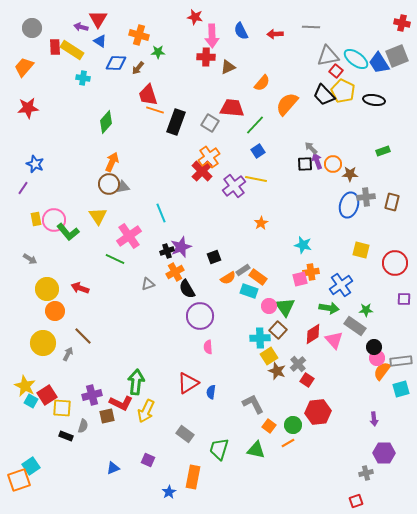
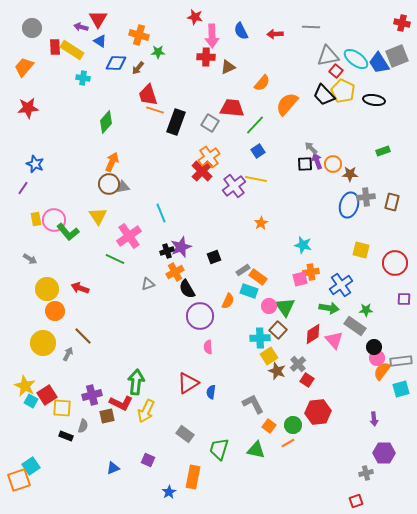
orange semicircle at (228, 278): moved 23 px down; rotated 35 degrees counterclockwise
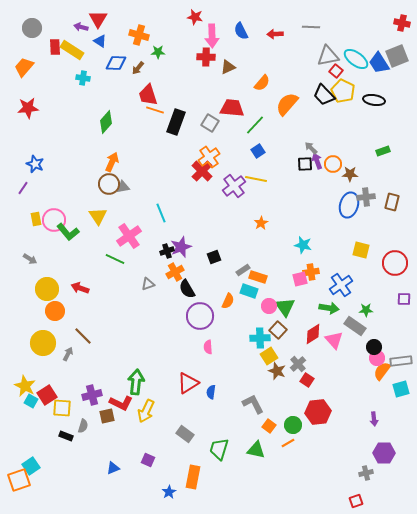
orange rectangle at (258, 277): rotated 18 degrees counterclockwise
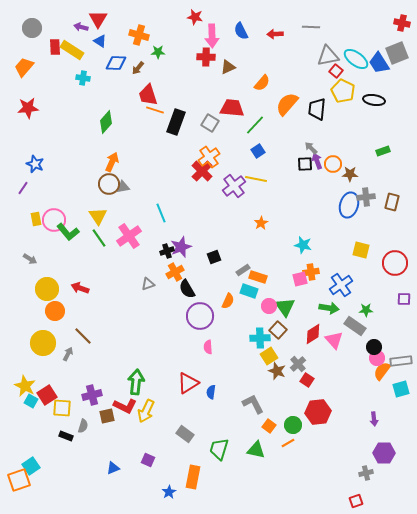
gray square at (397, 56): moved 3 px up
black trapezoid at (324, 95): moved 7 px left, 14 px down; rotated 50 degrees clockwise
green line at (115, 259): moved 16 px left, 21 px up; rotated 30 degrees clockwise
red L-shape at (121, 403): moved 4 px right, 3 px down
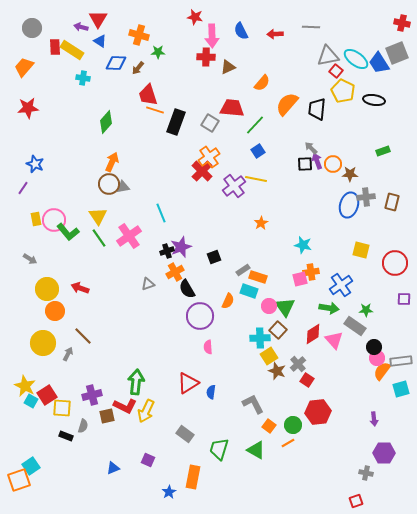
green triangle at (256, 450): rotated 18 degrees clockwise
gray cross at (366, 473): rotated 24 degrees clockwise
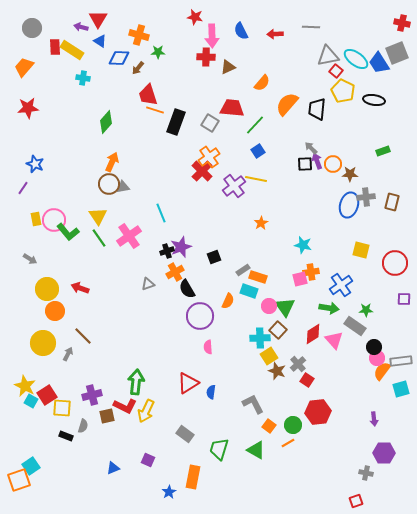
blue diamond at (116, 63): moved 3 px right, 5 px up
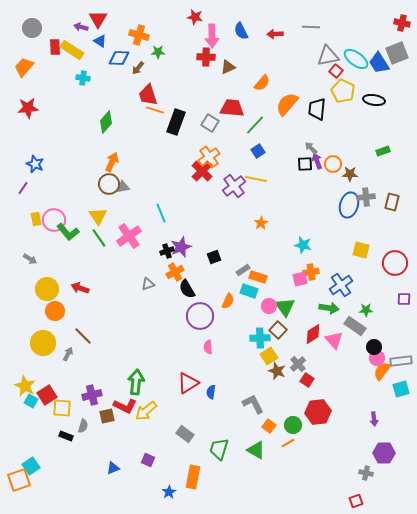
yellow arrow at (146, 411): rotated 25 degrees clockwise
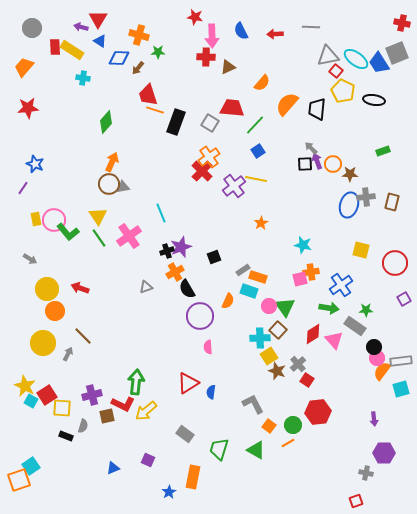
gray triangle at (148, 284): moved 2 px left, 3 px down
purple square at (404, 299): rotated 32 degrees counterclockwise
red L-shape at (125, 406): moved 2 px left, 2 px up
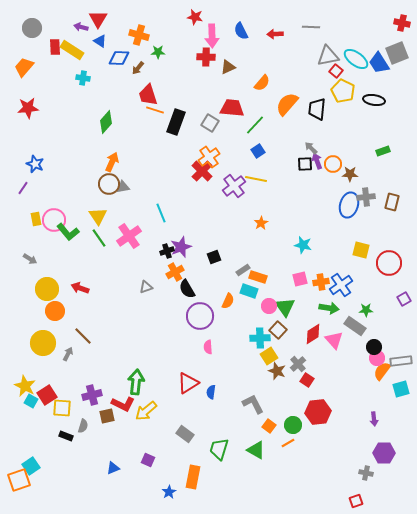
red circle at (395, 263): moved 6 px left
orange cross at (311, 272): moved 10 px right, 10 px down
